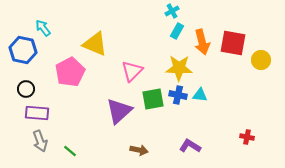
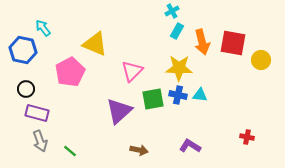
purple rectangle: rotated 10 degrees clockwise
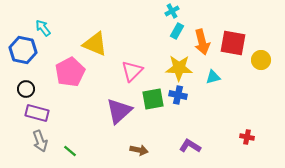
cyan triangle: moved 13 px right, 18 px up; rotated 21 degrees counterclockwise
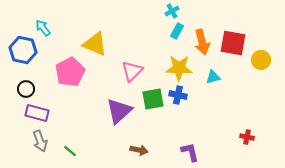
purple L-shape: moved 6 px down; rotated 45 degrees clockwise
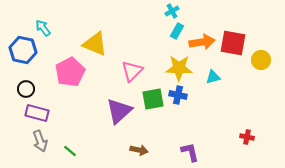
orange arrow: rotated 85 degrees counterclockwise
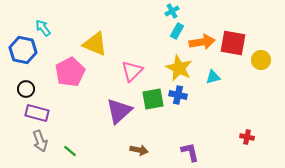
yellow star: rotated 24 degrees clockwise
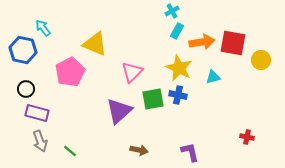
pink triangle: moved 1 px down
